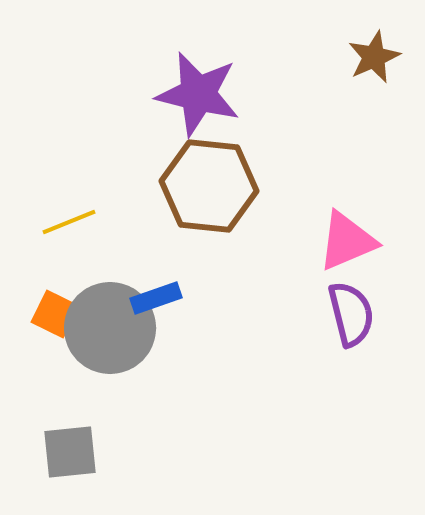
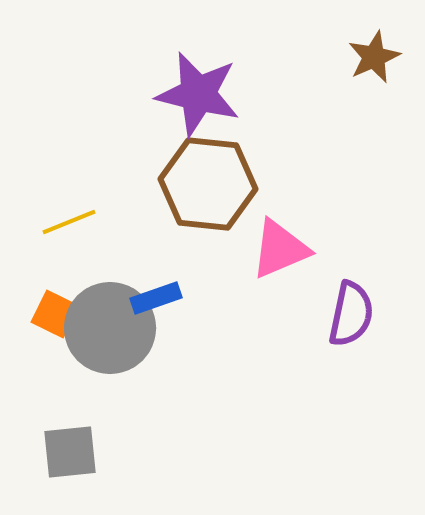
brown hexagon: moved 1 px left, 2 px up
pink triangle: moved 67 px left, 8 px down
purple semicircle: rotated 26 degrees clockwise
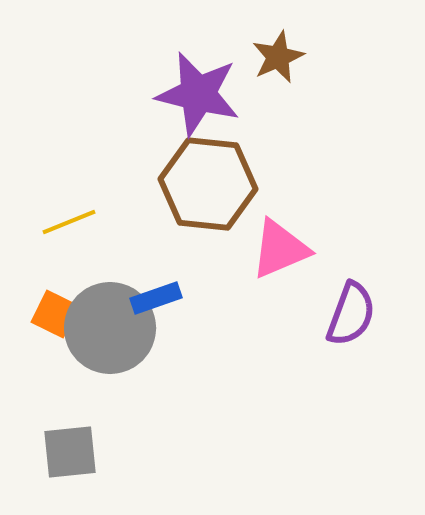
brown star: moved 96 px left
purple semicircle: rotated 8 degrees clockwise
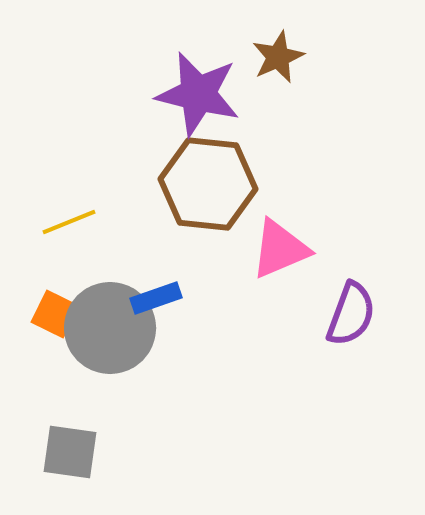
gray square: rotated 14 degrees clockwise
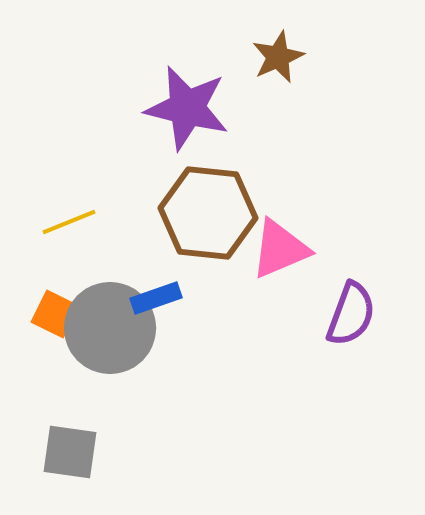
purple star: moved 11 px left, 14 px down
brown hexagon: moved 29 px down
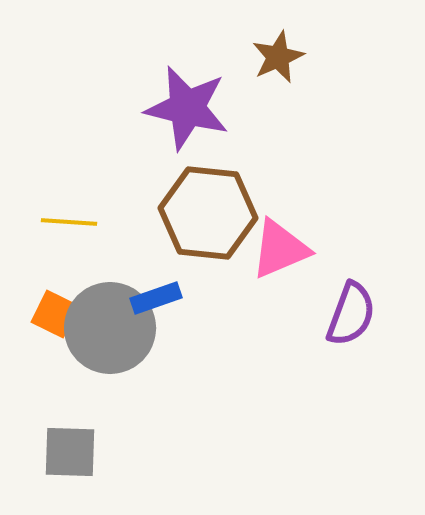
yellow line: rotated 26 degrees clockwise
gray square: rotated 6 degrees counterclockwise
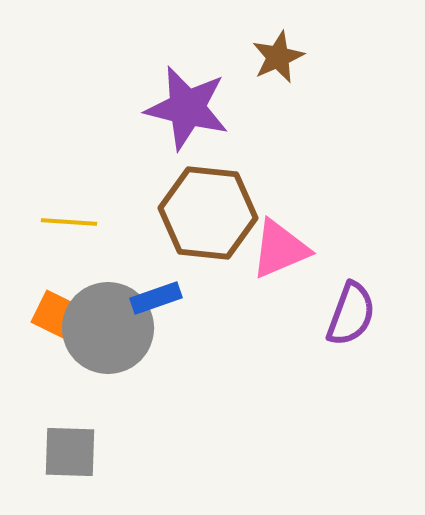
gray circle: moved 2 px left
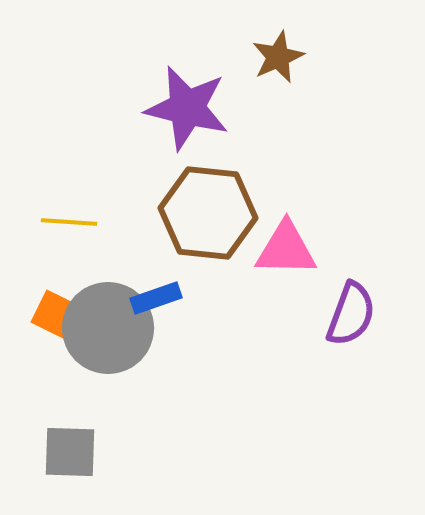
pink triangle: moved 6 px right; rotated 24 degrees clockwise
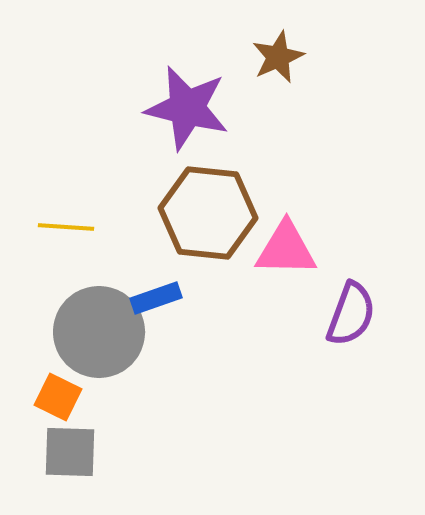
yellow line: moved 3 px left, 5 px down
orange square: moved 3 px right, 83 px down
gray circle: moved 9 px left, 4 px down
